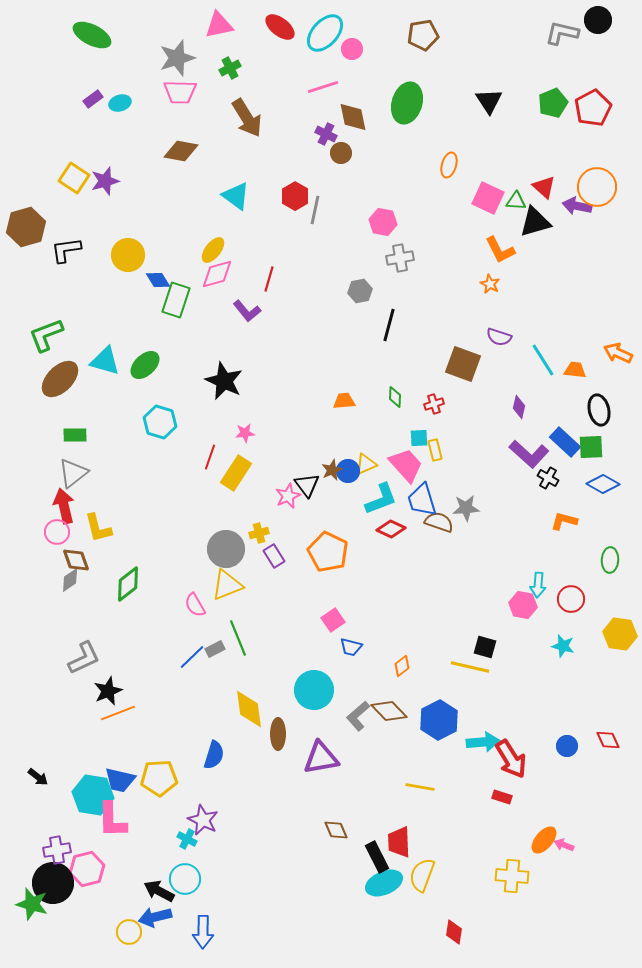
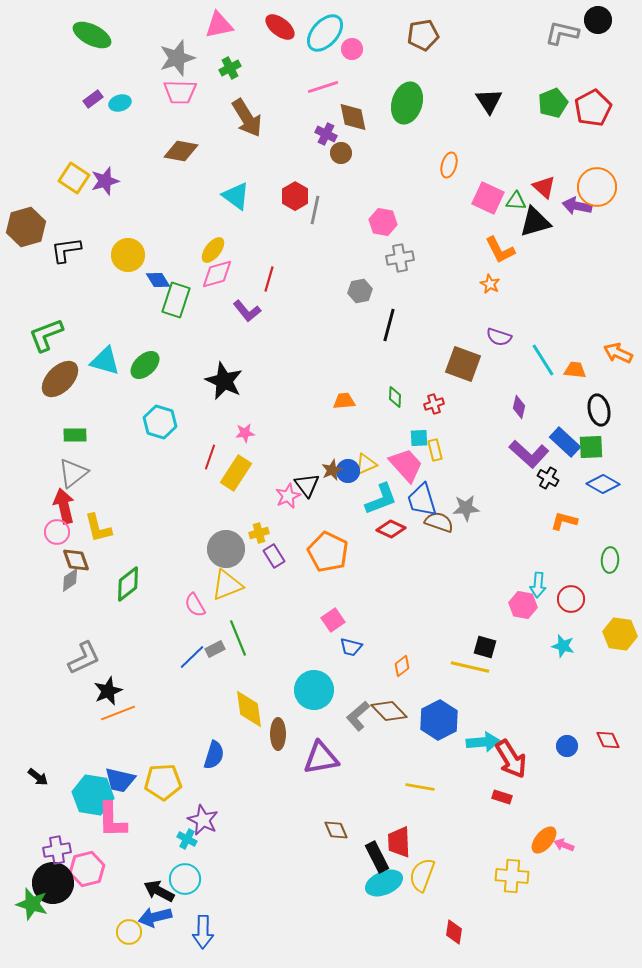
yellow pentagon at (159, 778): moved 4 px right, 4 px down
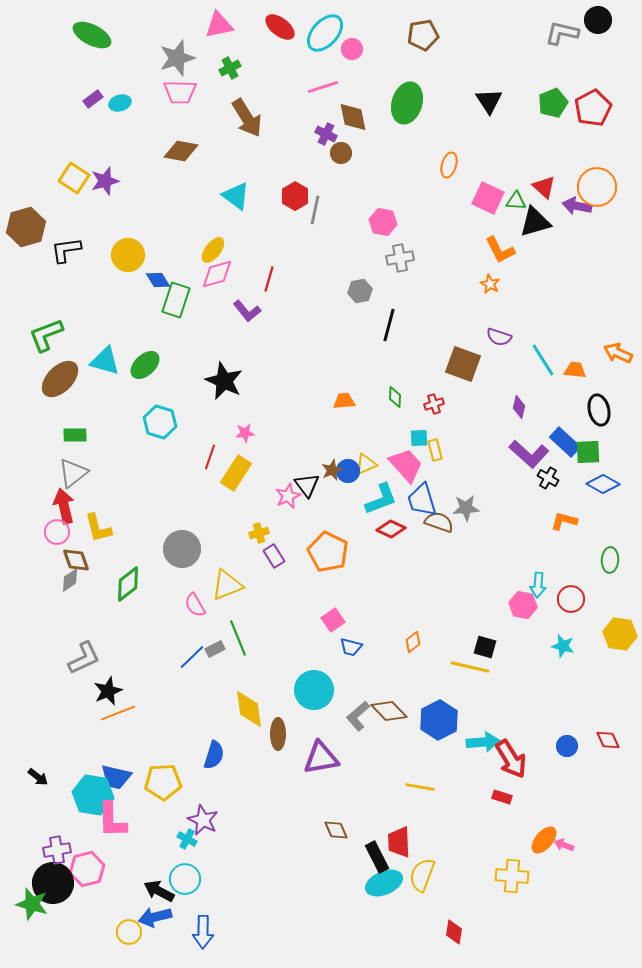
green square at (591, 447): moved 3 px left, 5 px down
gray circle at (226, 549): moved 44 px left
orange diamond at (402, 666): moved 11 px right, 24 px up
blue trapezoid at (120, 780): moved 4 px left, 3 px up
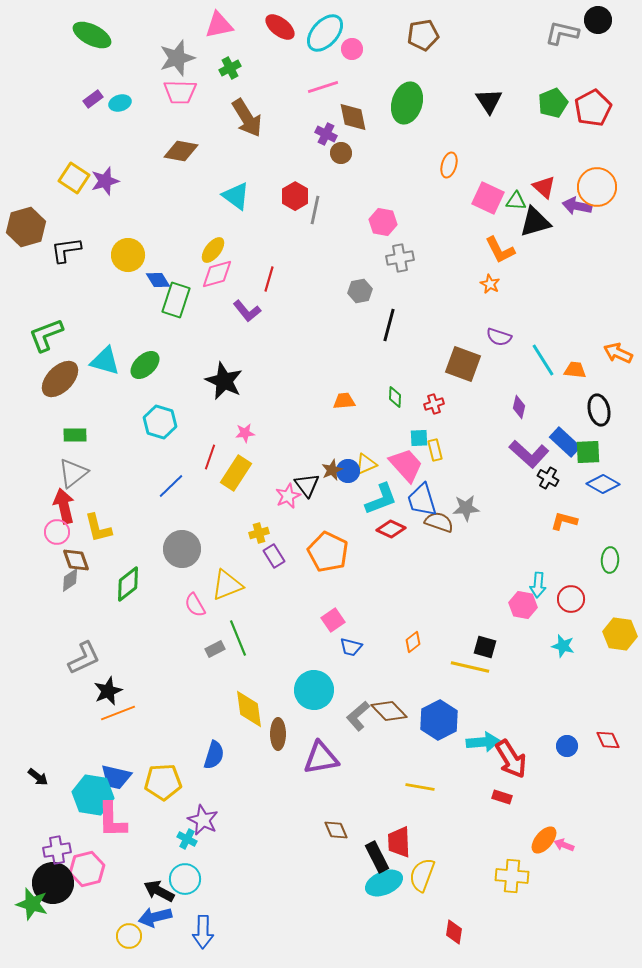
blue line at (192, 657): moved 21 px left, 171 px up
yellow circle at (129, 932): moved 4 px down
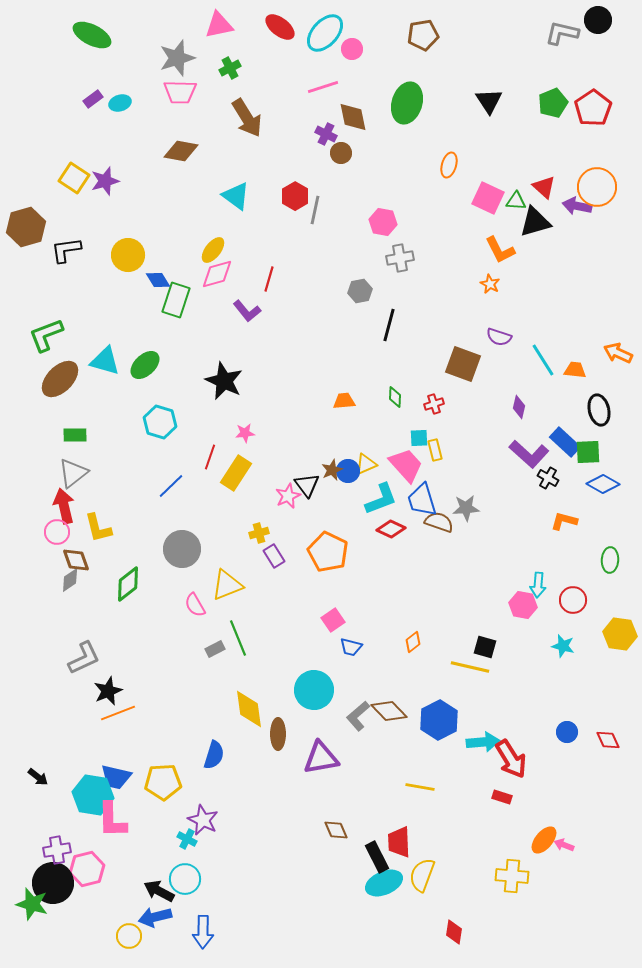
red pentagon at (593, 108): rotated 6 degrees counterclockwise
red circle at (571, 599): moved 2 px right, 1 px down
blue circle at (567, 746): moved 14 px up
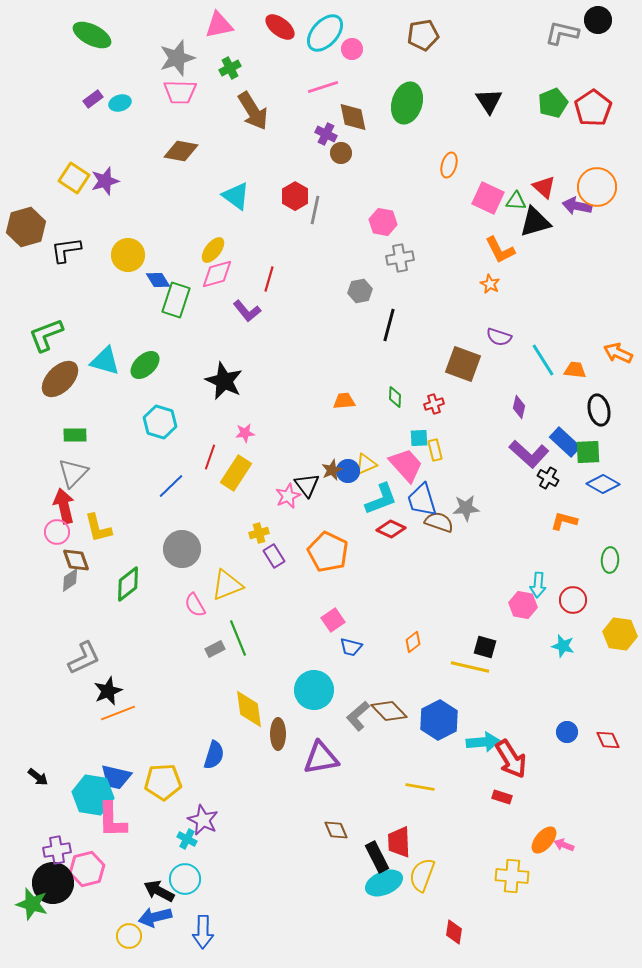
brown arrow at (247, 118): moved 6 px right, 7 px up
gray triangle at (73, 473): rotated 8 degrees counterclockwise
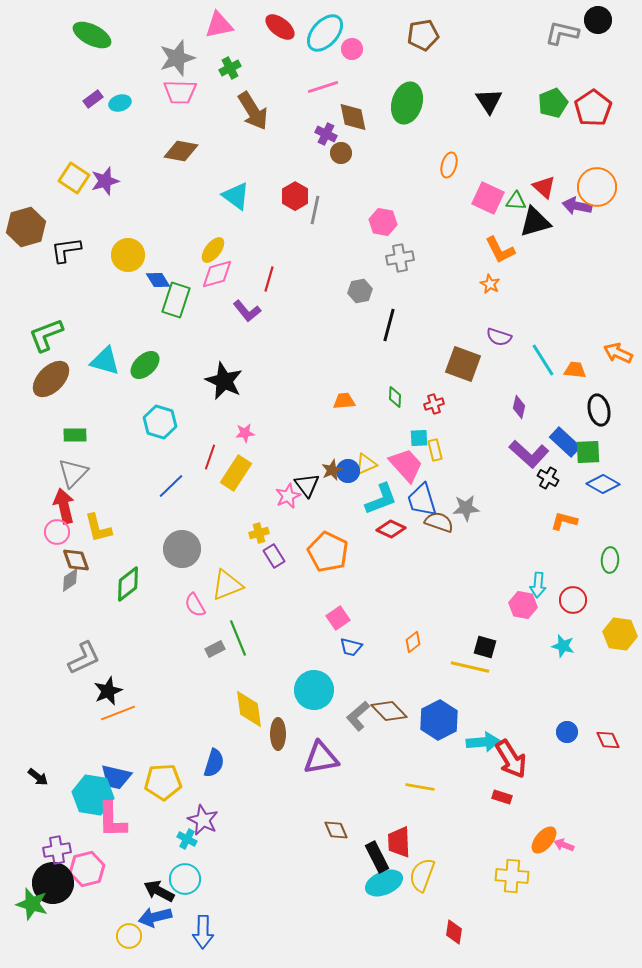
brown ellipse at (60, 379): moved 9 px left
pink square at (333, 620): moved 5 px right, 2 px up
blue semicircle at (214, 755): moved 8 px down
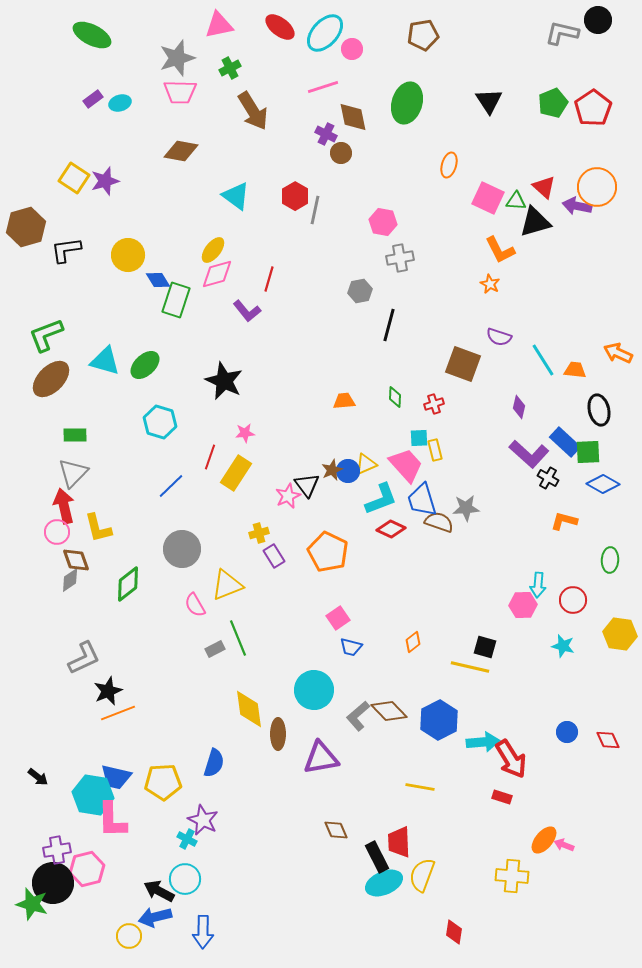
pink hexagon at (523, 605): rotated 12 degrees counterclockwise
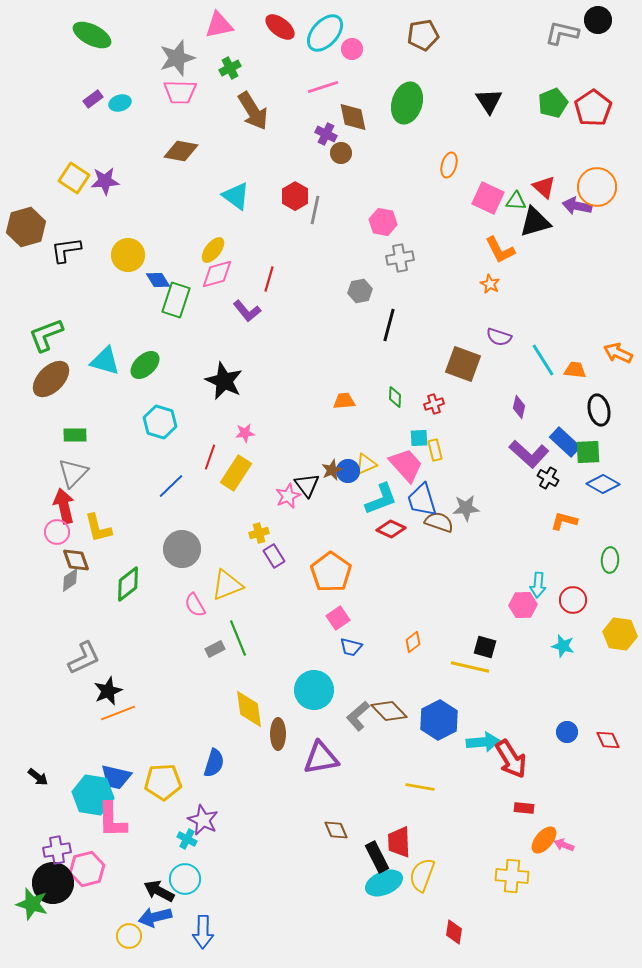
purple star at (105, 181): rotated 12 degrees clockwise
orange pentagon at (328, 552): moved 3 px right, 20 px down; rotated 9 degrees clockwise
red rectangle at (502, 797): moved 22 px right, 11 px down; rotated 12 degrees counterclockwise
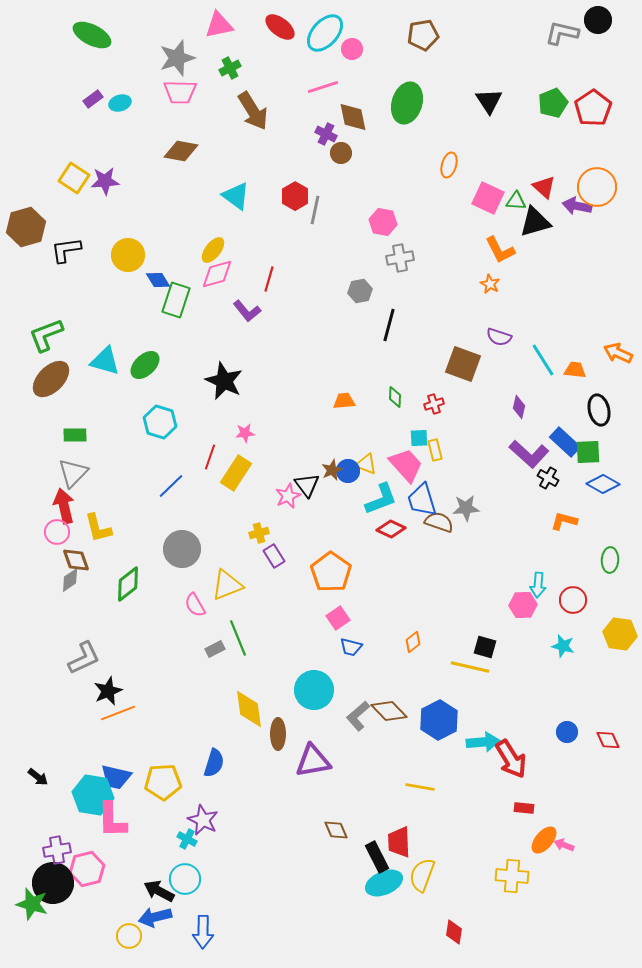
yellow triangle at (366, 464): rotated 45 degrees clockwise
purple triangle at (321, 758): moved 8 px left, 3 px down
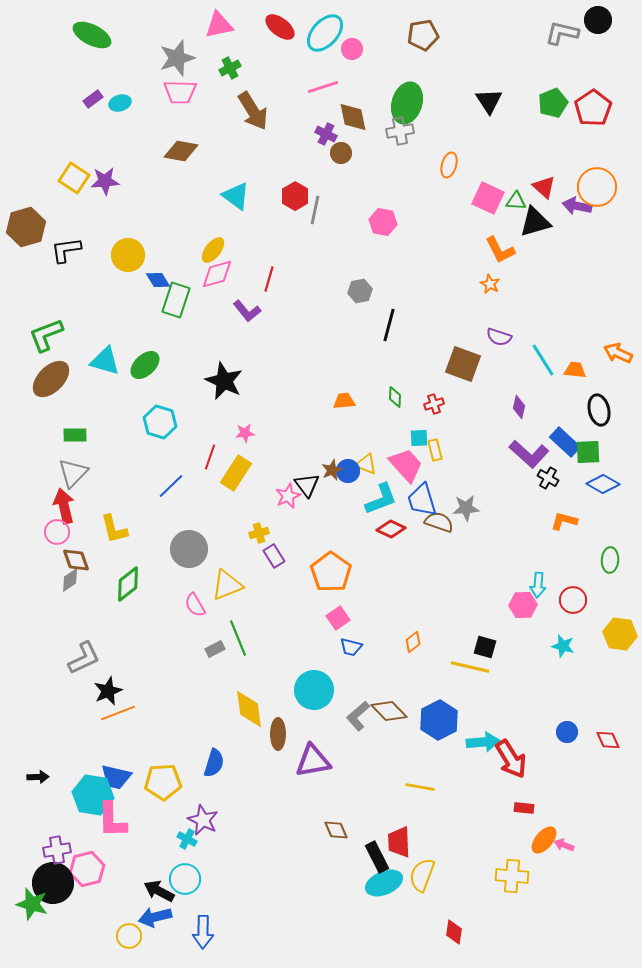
gray cross at (400, 258): moved 127 px up
yellow L-shape at (98, 528): moved 16 px right, 1 px down
gray circle at (182, 549): moved 7 px right
black arrow at (38, 777): rotated 40 degrees counterclockwise
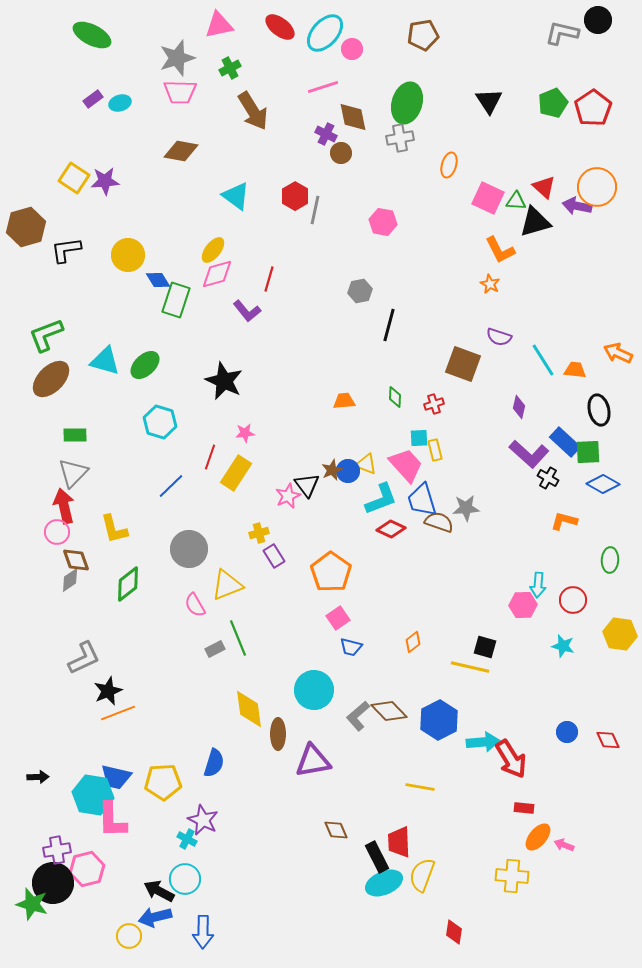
gray cross at (400, 131): moved 7 px down
orange ellipse at (544, 840): moved 6 px left, 3 px up
